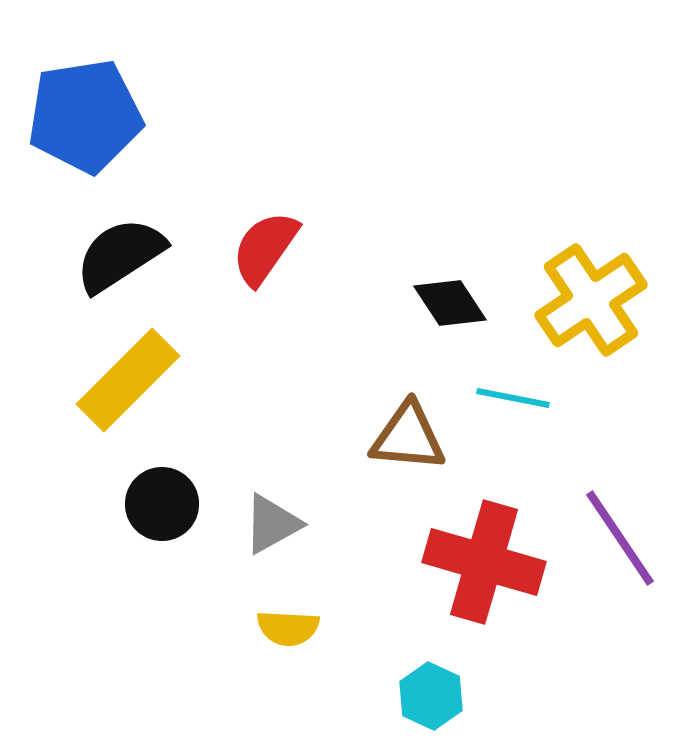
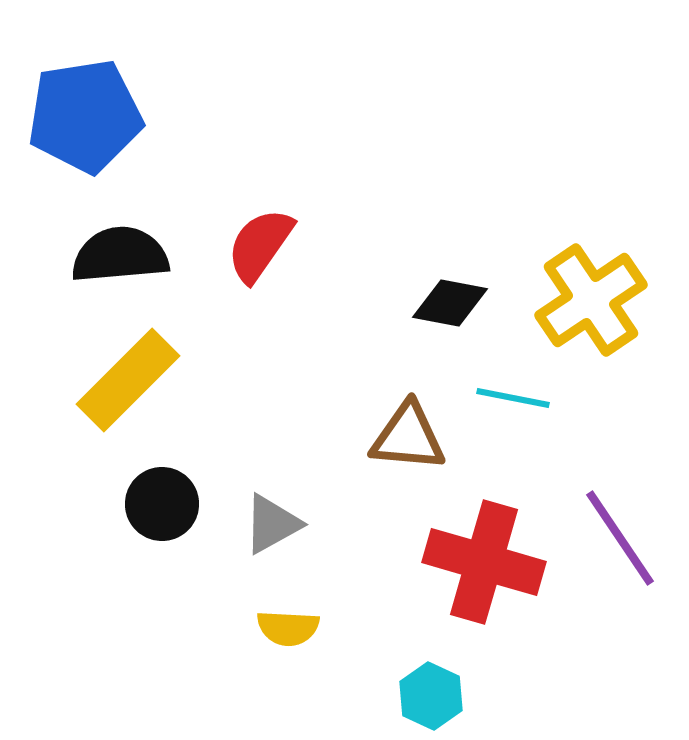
red semicircle: moved 5 px left, 3 px up
black semicircle: rotated 28 degrees clockwise
black diamond: rotated 46 degrees counterclockwise
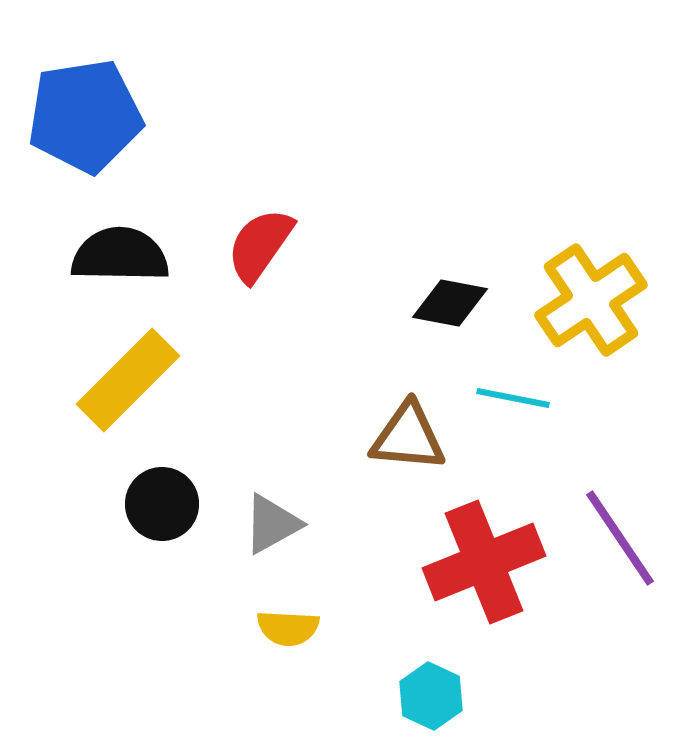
black semicircle: rotated 6 degrees clockwise
red cross: rotated 38 degrees counterclockwise
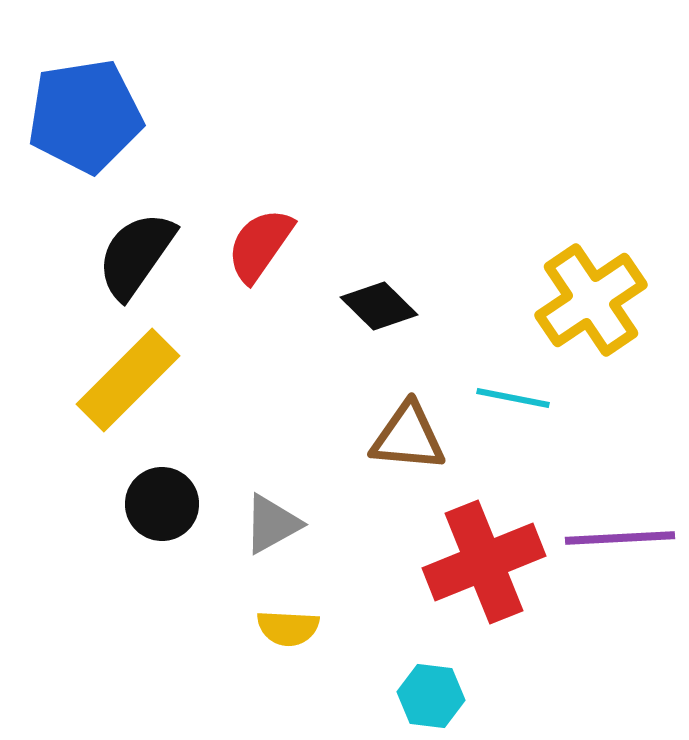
black semicircle: moved 16 px right; rotated 56 degrees counterclockwise
black diamond: moved 71 px left, 3 px down; rotated 34 degrees clockwise
purple line: rotated 59 degrees counterclockwise
cyan hexagon: rotated 18 degrees counterclockwise
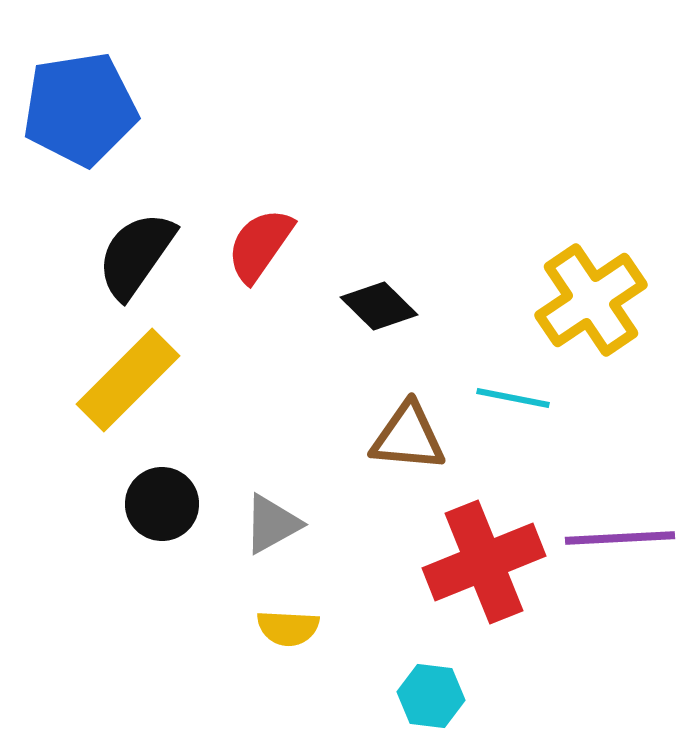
blue pentagon: moved 5 px left, 7 px up
